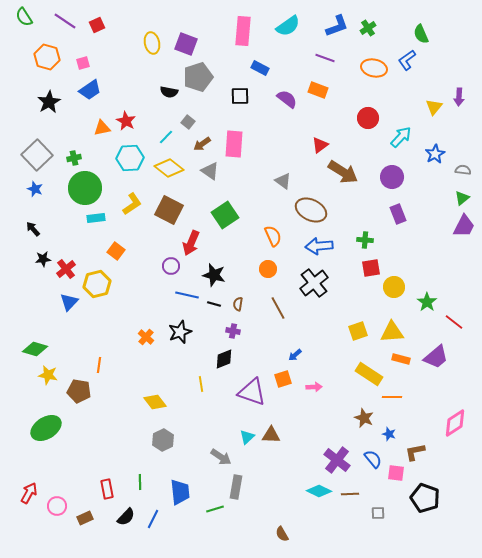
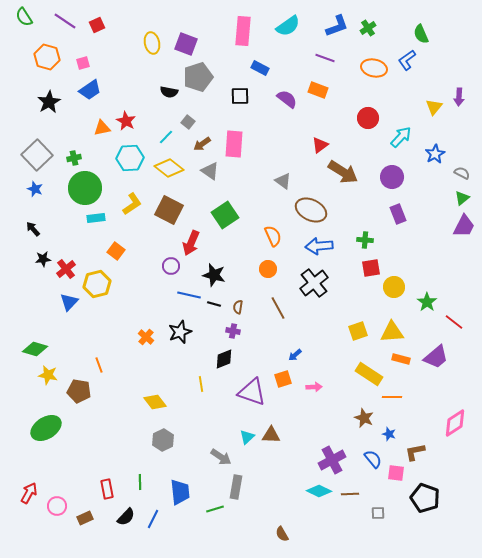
gray semicircle at (463, 170): moved 1 px left, 3 px down; rotated 21 degrees clockwise
blue line at (187, 295): moved 2 px right
brown semicircle at (238, 304): moved 3 px down
orange line at (99, 365): rotated 28 degrees counterclockwise
purple cross at (337, 460): moved 5 px left; rotated 24 degrees clockwise
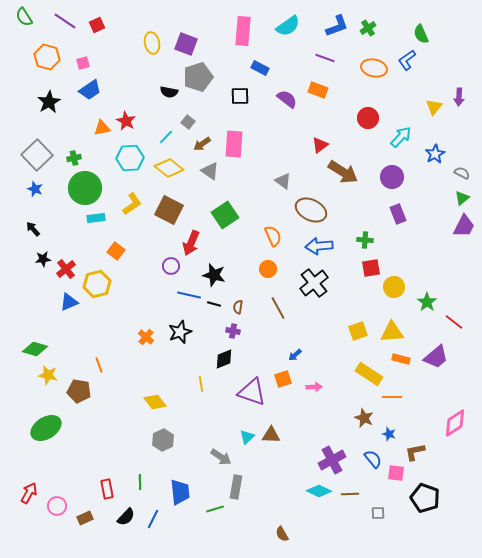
blue triangle at (69, 302): rotated 24 degrees clockwise
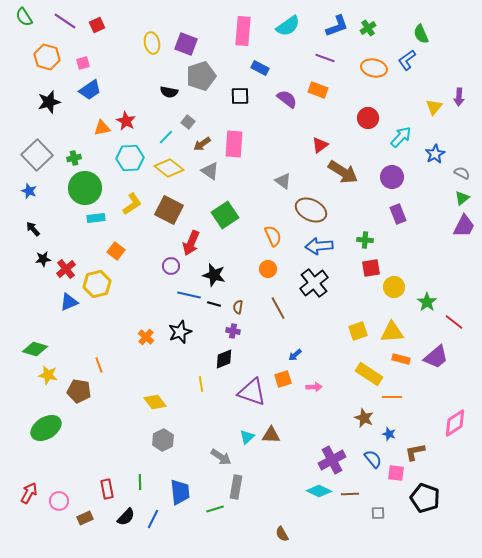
gray pentagon at (198, 77): moved 3 px right, 1 px up
black star at (49, 102): rotated 15 degrees clockwise
blue star at (35, 189): moved 6 px left, 2 px down
pink circle at (57, 506): moved 2 px right, 5 px up
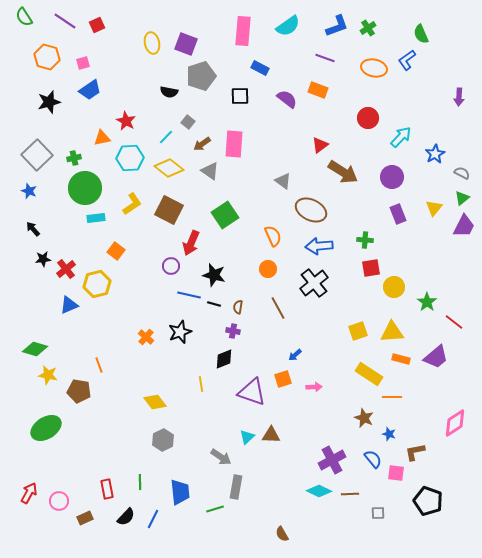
yellow triangle at (434, 107): moved 101 px down
orange triangle at (102, 128): moved 10 px down
blue triangle at (69, 302): moved 3 px down
black pentagon at (425, 498): moved 3 px right, 3 px down
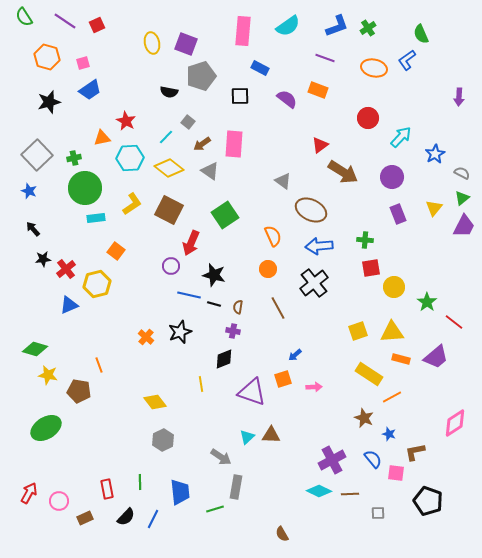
orange line at (392, 397): rotated 30 degrees counterclockwise
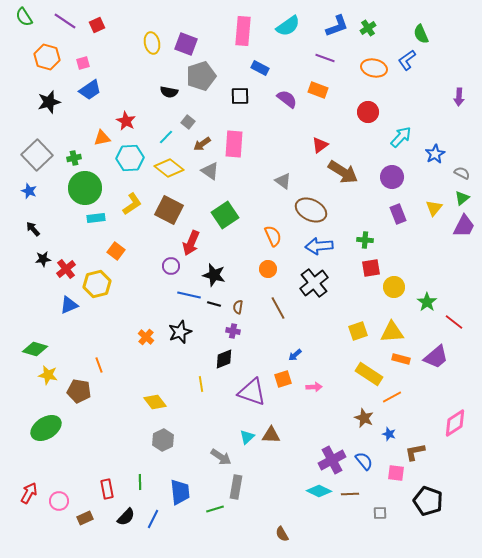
red circle at (368, 118): moved 6 px up
blue semicircle at (373, 459): moved 9 px left, 2 px down
gray square at (378, 513): moved 2 px right
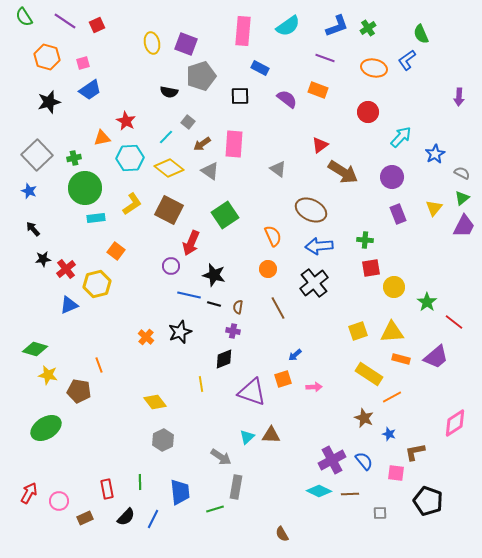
gray triangle at (283, 181): moved 5 px left, 12 px up
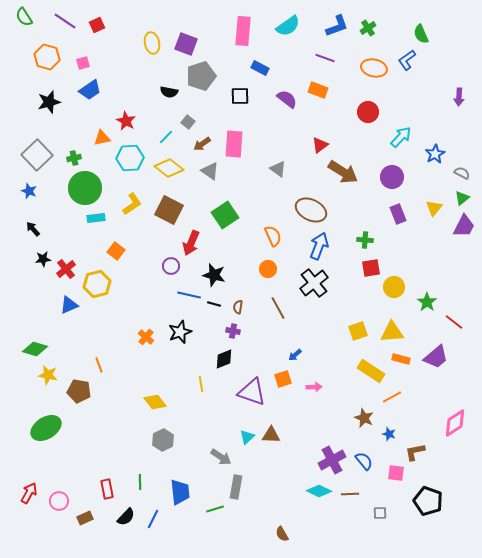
blue arrow at (319, 246): rotated 116 degrees clockwise
yellow rectangle at (369, 374): moved 2 px right, 3 px up
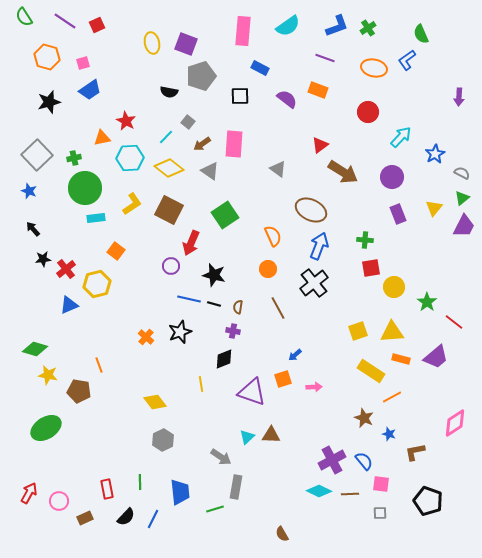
blue line at (189, 295): moved 4 px down
pink square at (396, 473): moved 15 px left, 11 px down
